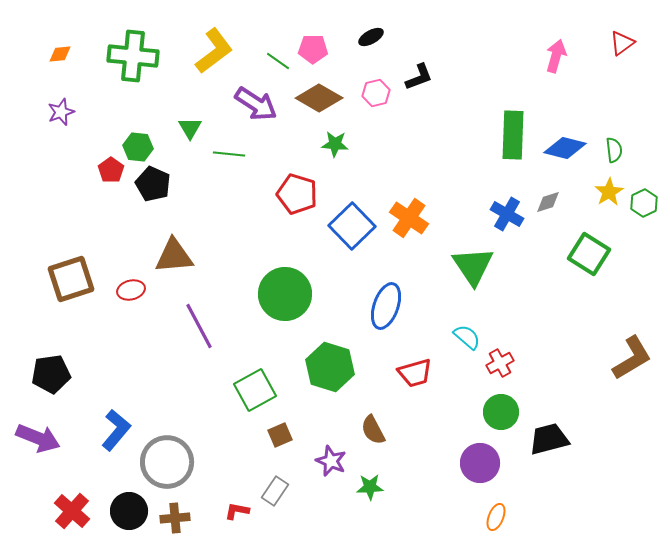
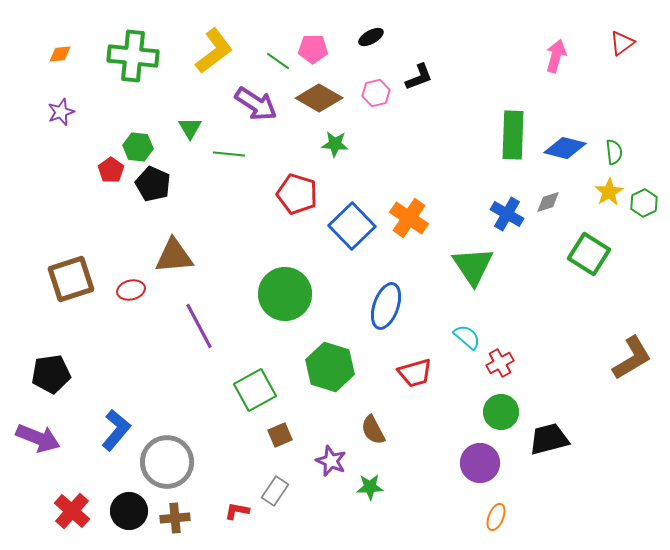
green semicircle at (614, 150): moved 2 px down
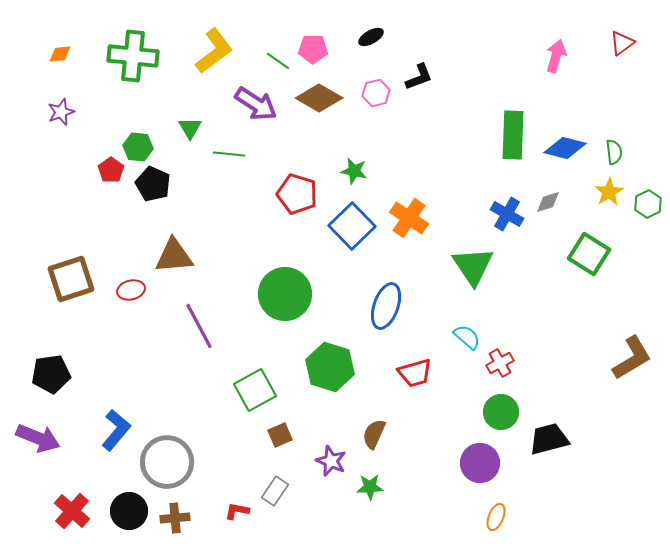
green star at (335, 144): moved 19 px right, 27 px down; rotated 8 degrees clockwise
green hexagon at (644, 203): moved 4 px right, 1 px down
brown semicircle at (373, 430): moved 1 px right, 4 px down; rotated 52 degrees clockwise
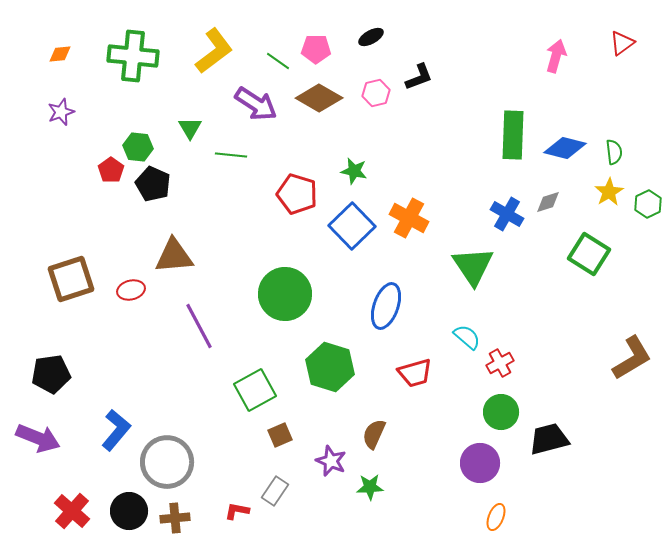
pink pentagon at (313, 49): moved 3 px right
green line at (229, 154): moved 2 px right, 1 px down
orange cross at (409, 218): rotated 6 degrees counterclockwise
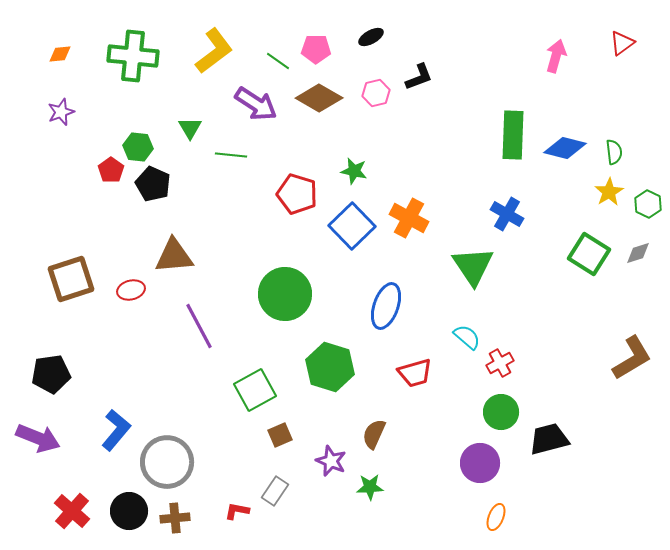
gray diamond at (548, 202): moved 90 px right, 51 px down
green hexagon at (648, 204): rotated 8 degrees counterclockwise
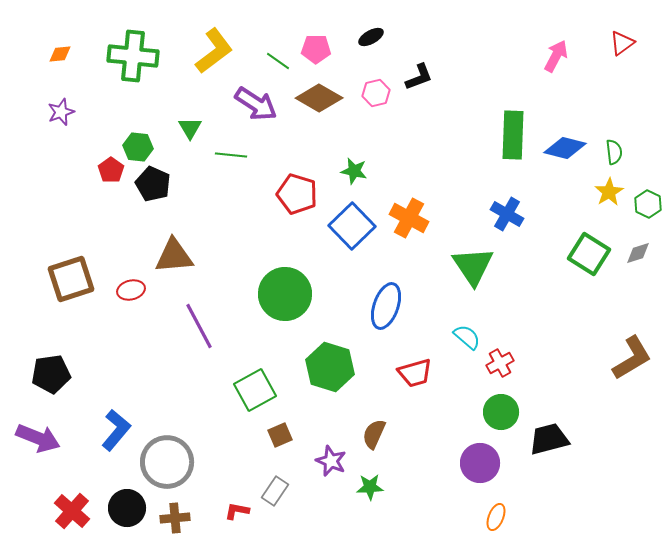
pink arrow at (556, 56): rotated 12 degrees clockwise
black circle at (129, 511): moved 2 px left, 3 px up
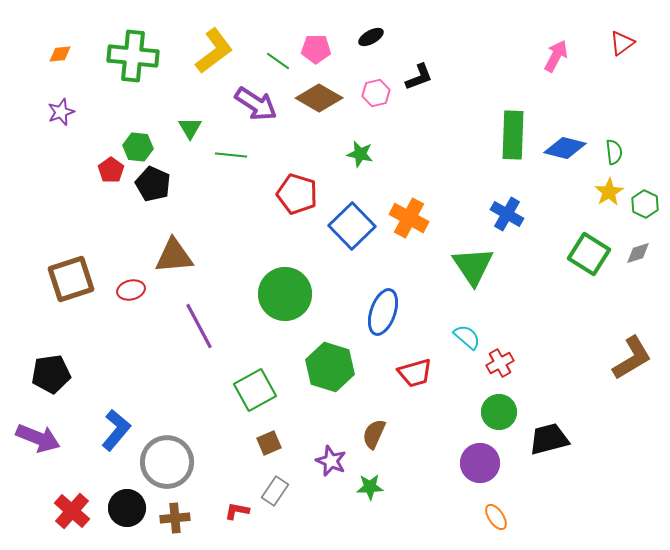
green star at (354, 171): moved 6 px right, 17 px up
green hexagon at (648, 204): moved 3 px left
blue ellipse at (386, 306): moved 3 px left, 6 px down
green circle at (501, 412): moved 2 px left
brown square at (280, 435): moved 11 px left, 8 px down
orange ellipse at (496, 517): rotated 56 degrees counterclockwise
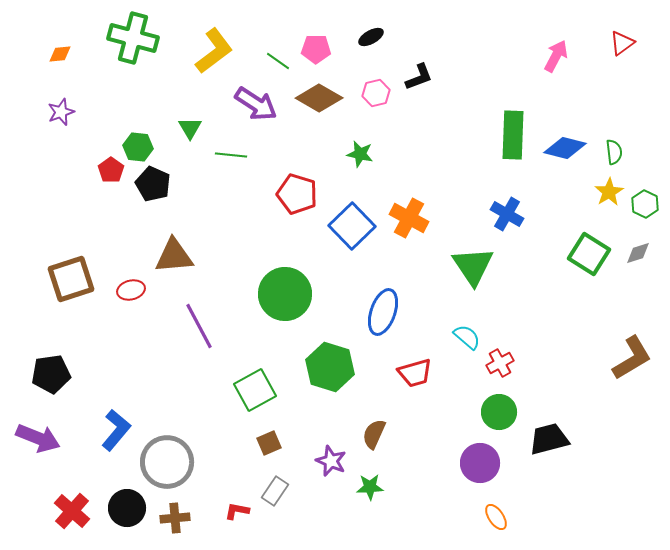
green cross at (133, 56): moved 18 px up; rotated 9 degrees clockwise
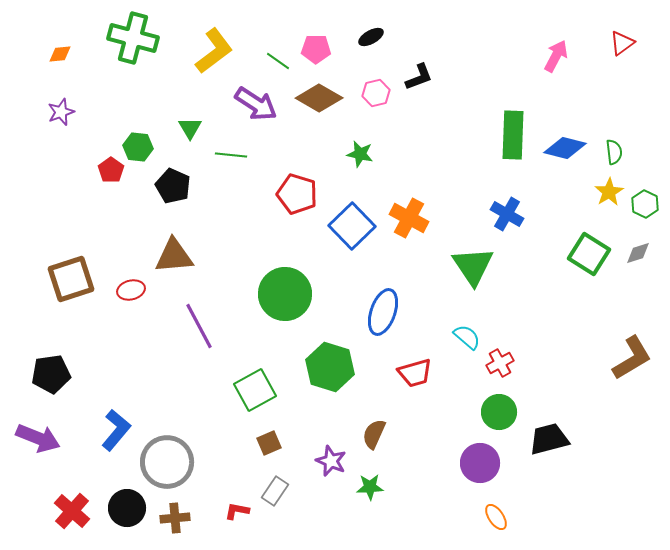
black pentagon at (153, 184): moved 20 px right, 2 px down
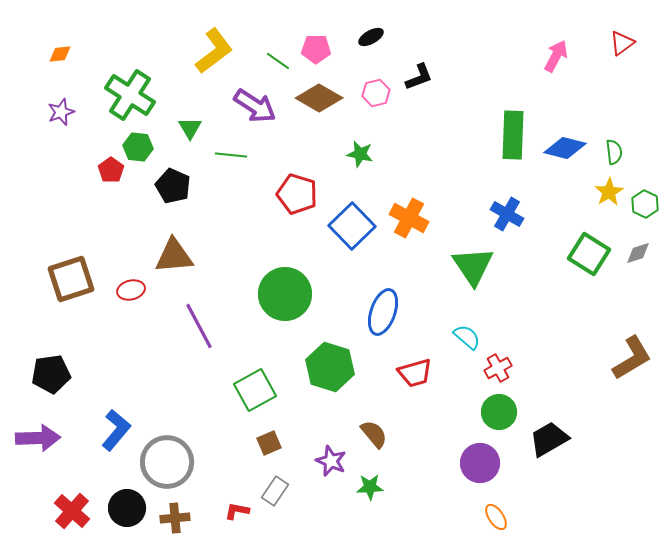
green cross at (133, 38): moved 3 px left, 57 px down; rotated 18 degrees clockwise
purple arrow at (256, 104): moved 1 px left, 2 px down
red cross at (500, 363): moved 2 px left, 5 px down
brown semicircle at (374, 434): rotated 116 degrees clockwise
purple arrow at (38, 438): rotated 24 degrees counterclockwise
black trapezoid at (549, 439): rotated 15 degrees counterclockwise
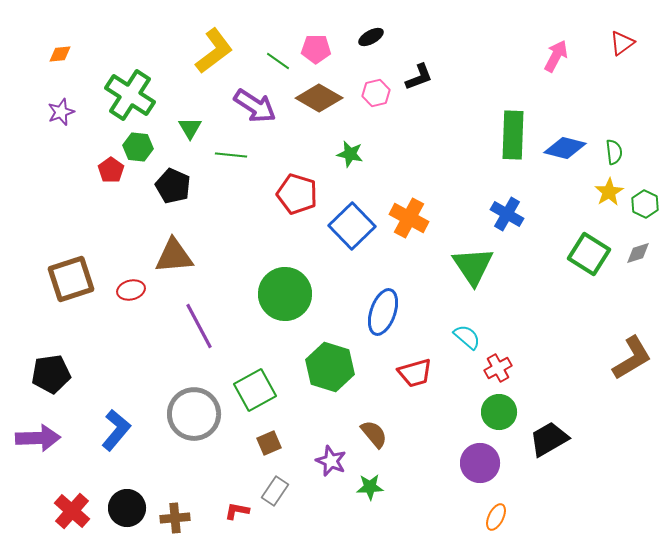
green star at (360, 154): moved 10 px left
gray circle at (167, 462): moved 27 px right, 48 px up
orange ellipse at (496, 517): rotated 60 degrees clockwise
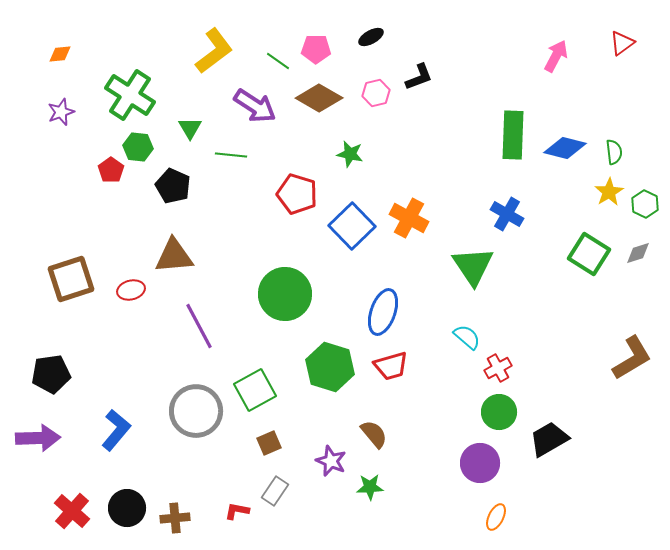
red trapezoid at (415, 373): moved 24 px left, 7 px up
gray circle at (194, 414): moved 2 px right, 3 px up
